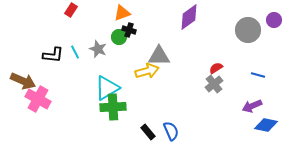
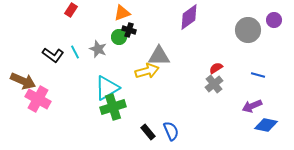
black L-shape: rotated 30 degrees clockwise
green cross: rotated 15 degrees counterclockwise
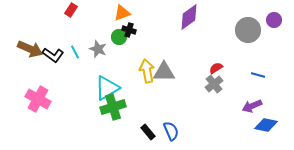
gray triangle: moved 5 px right, 16 px down
yellow arrow: rotated 85 degrees counterclockwise
brown arrow: moved 7 px right, 32 px up
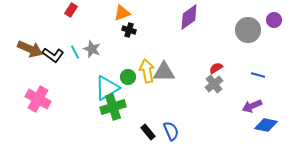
green circle: moved 9 px right, 40 px down
gray star: moved 6 px left
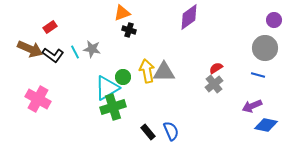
red rectangle: moved 21 px left, 17 px down; rotated 24 degrees clockwise
gray circle: moved 17 px right, 18 px down
gray star: rotated 12 degrees counterclockwise
green circle: moved 5 px left
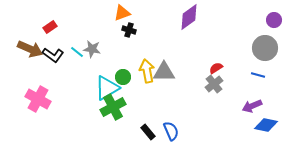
cyan line: moved 2 px right; rotated 24 degrees counterclockwise
green cross: rotated 10 degrees counterclockwise
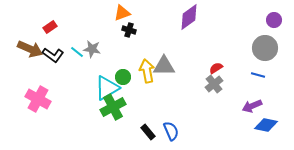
gray triangle: moved 6 px up
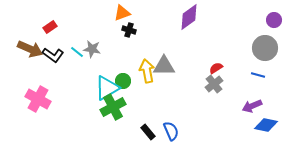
green circle: moved 4 px down
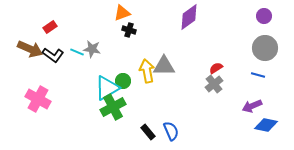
purple circle: moved 10 px left, 4 px up
cyan line: rotated 16 degrees counterclockwise
